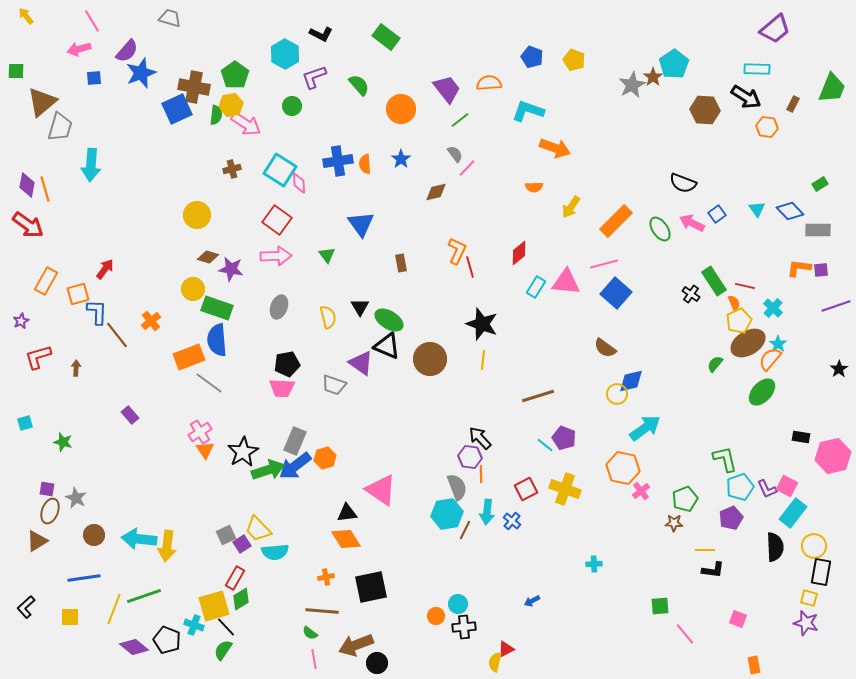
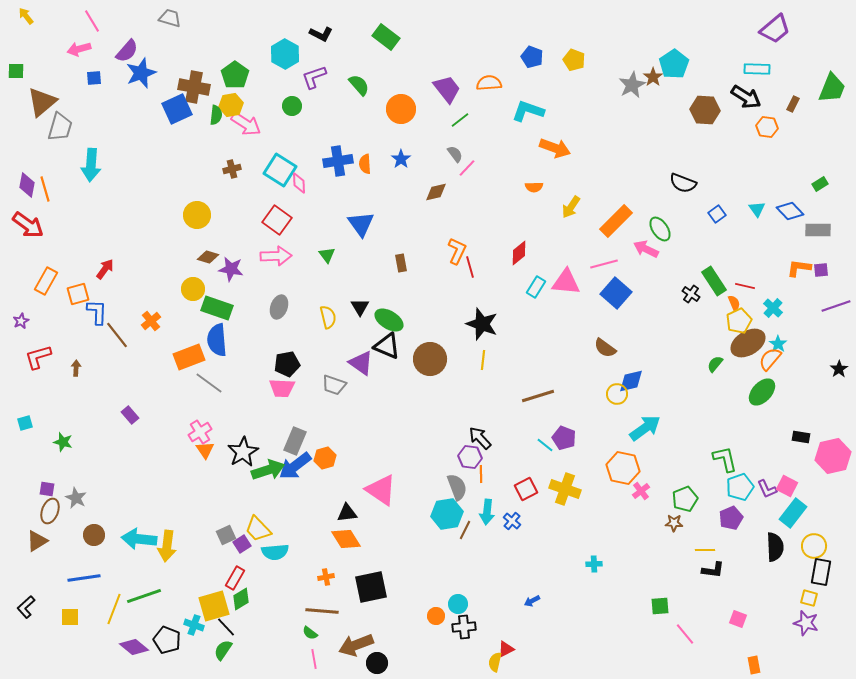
pink arrow at (692, 223): moved 46 px left, 26 px down
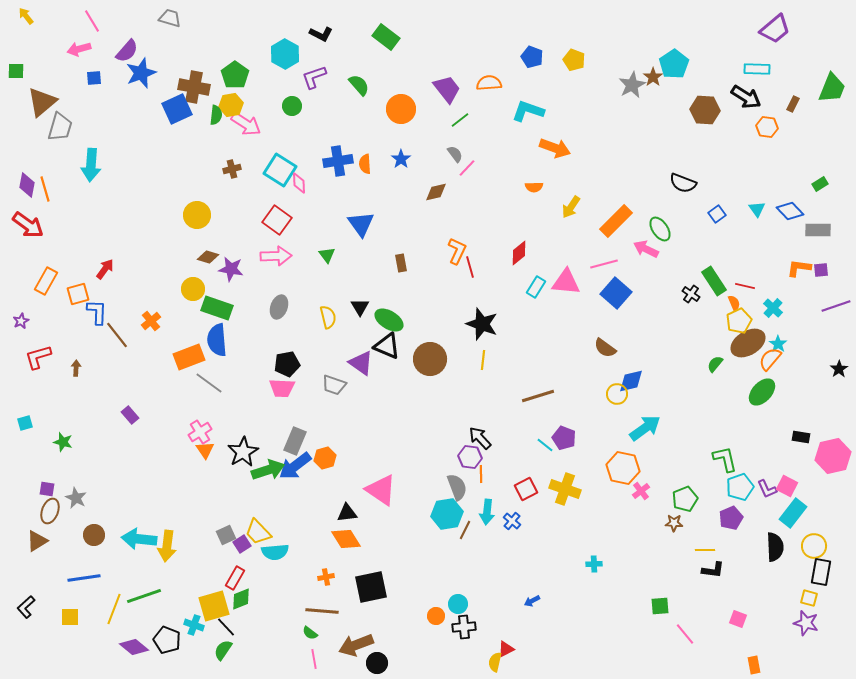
yellow trapezoid at (258, 529): moved 3 px down
green diamond at (241, 599): rotated 10 degrees clockwise
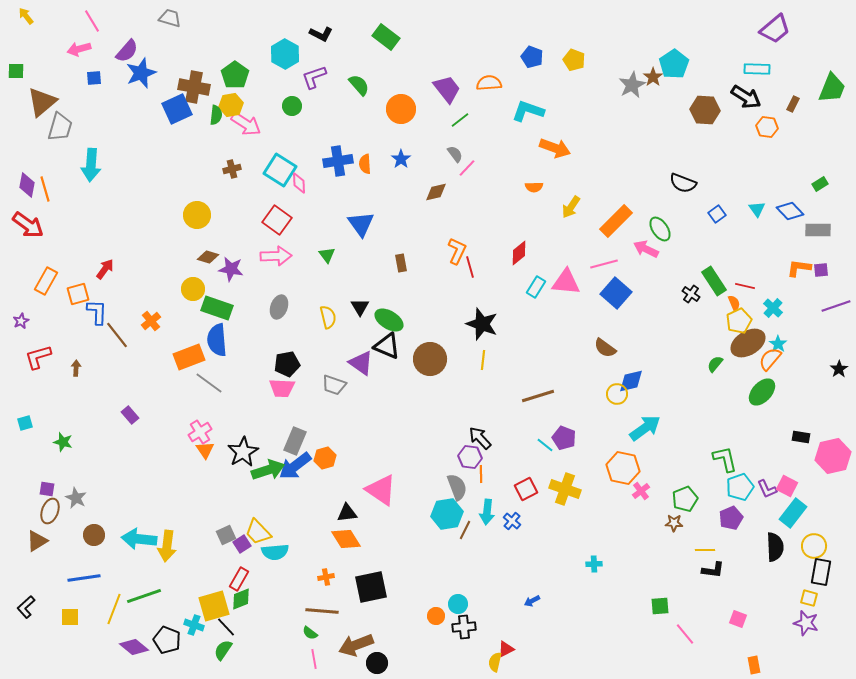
red rectangle at (235, 578): moved 4 px right, 1 px down
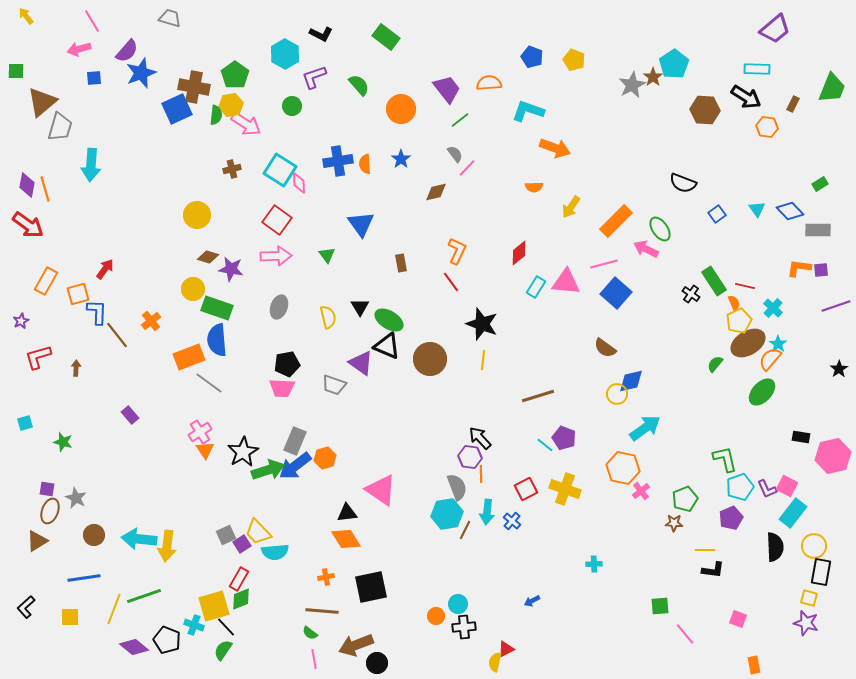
red line at (470, 267): moved 19 px left, 15 px down; rotated 20 degrees counterclockwise
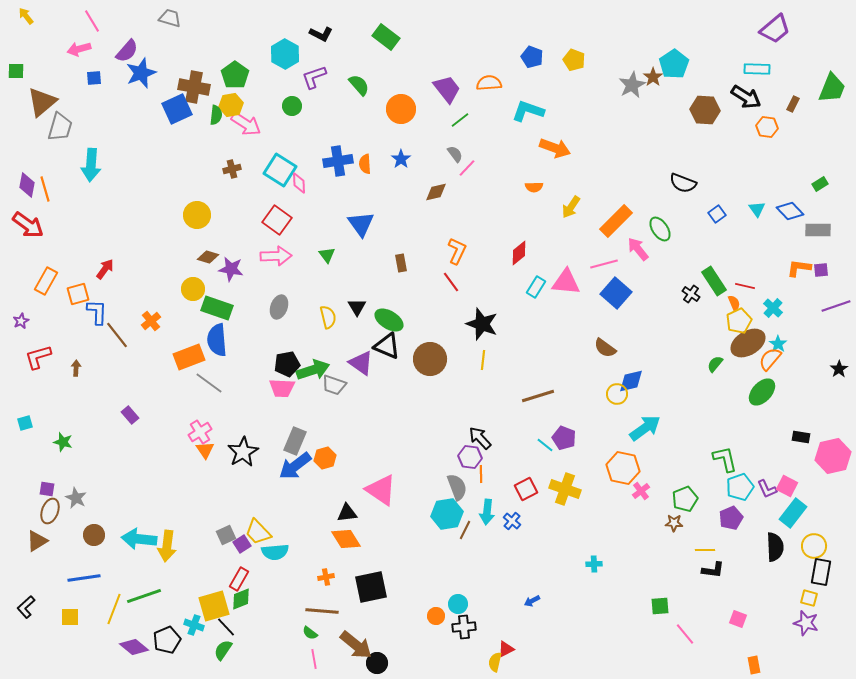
pink arrow at (646, 249): moved 8 px left; rotated 25 degrees clockwise
black triangle at (360, 307): moved 3 px left
green arrow at (268, 470): moved 45 px right, 100 px up
black pentagon at (167, 640): rotated 28 degrees clockwise
brown arrow at (356, 645): rotated 120 degrees counterclockwise
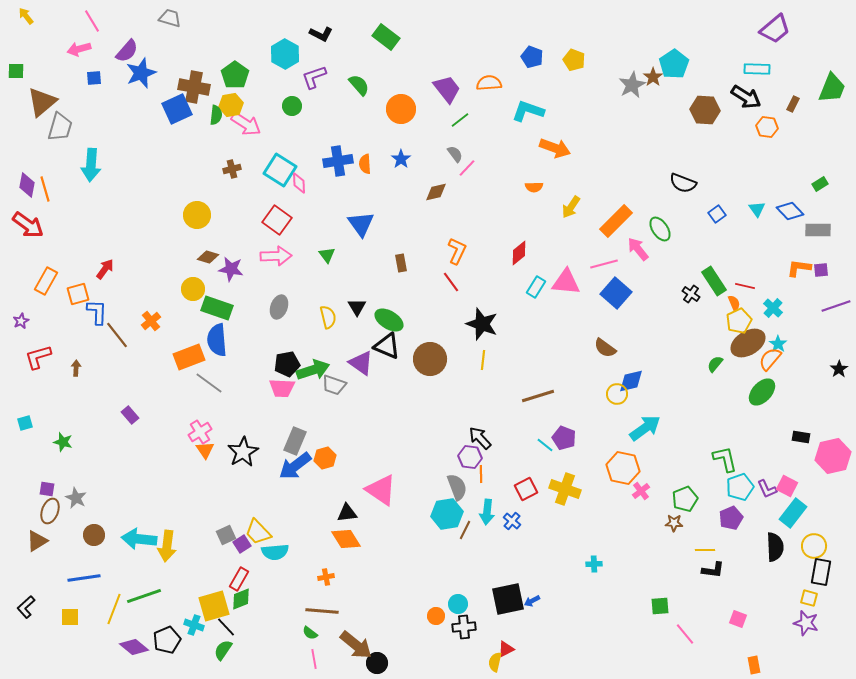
black square at (371, 587): moved 137 px right, 12 px down
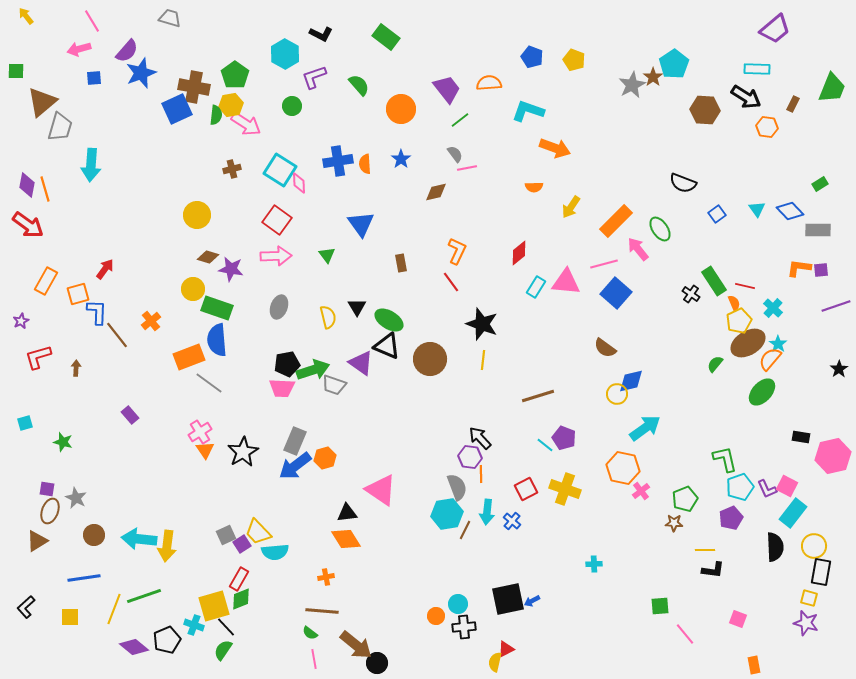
pink line at (467, 168): rotated 36 degrees clockwise
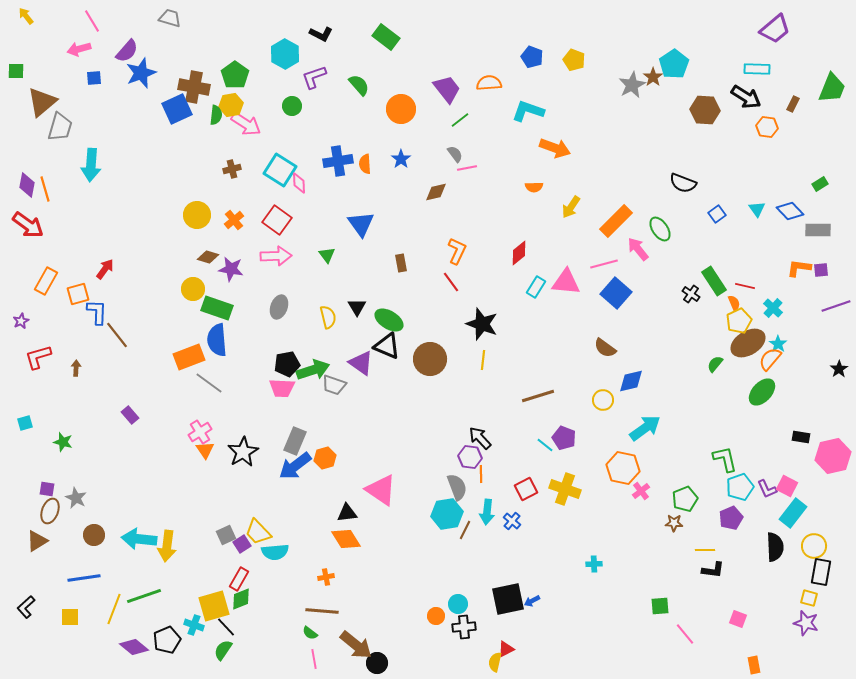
orange cross at (151, 321): moved 83 px right, 101 px up
yellow circle at (617, 394): moved 14 px left, 6 px down
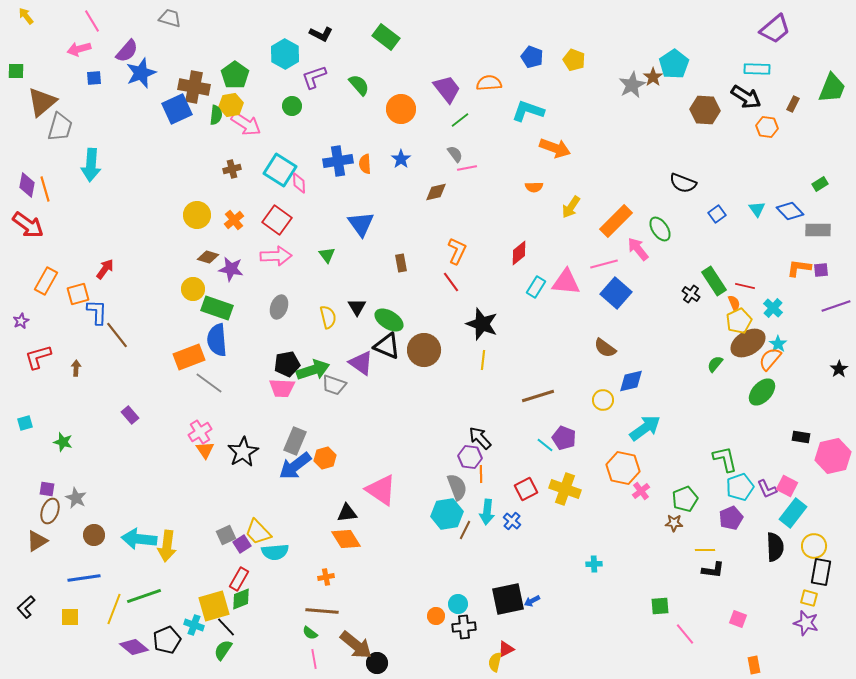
brown circle at (430, 359): moved 6 px left, 9 px up
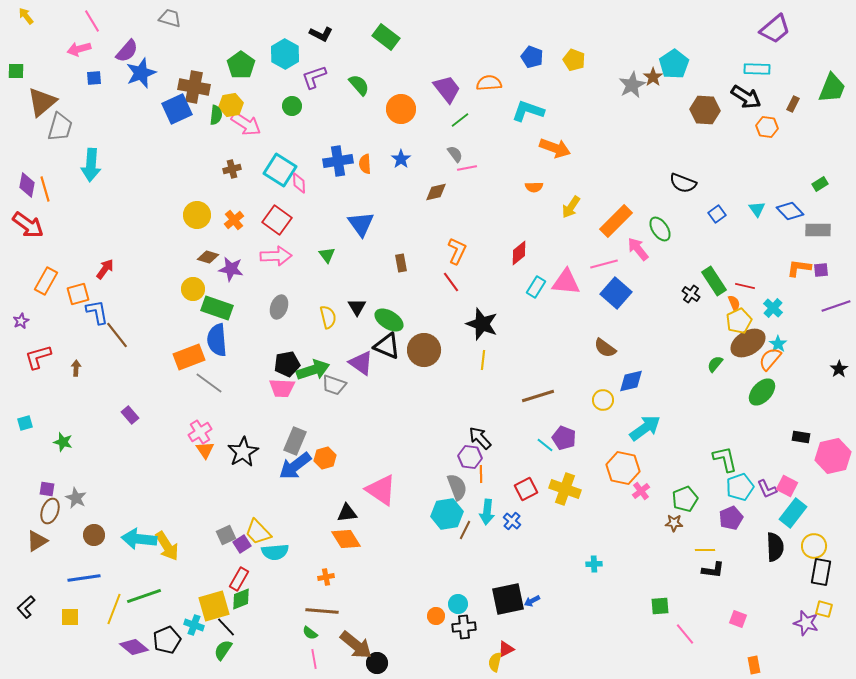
green pentagon at (235, 75): moved 6 px right, 10 px up
blue L-shape at (97, 312): rotated 12 degrees counterclockwise
yellow arrow at (167, 546): rotated 40 degrees counterclockwise
yellow square at (809, 598): moved 15 px right, 11 px down
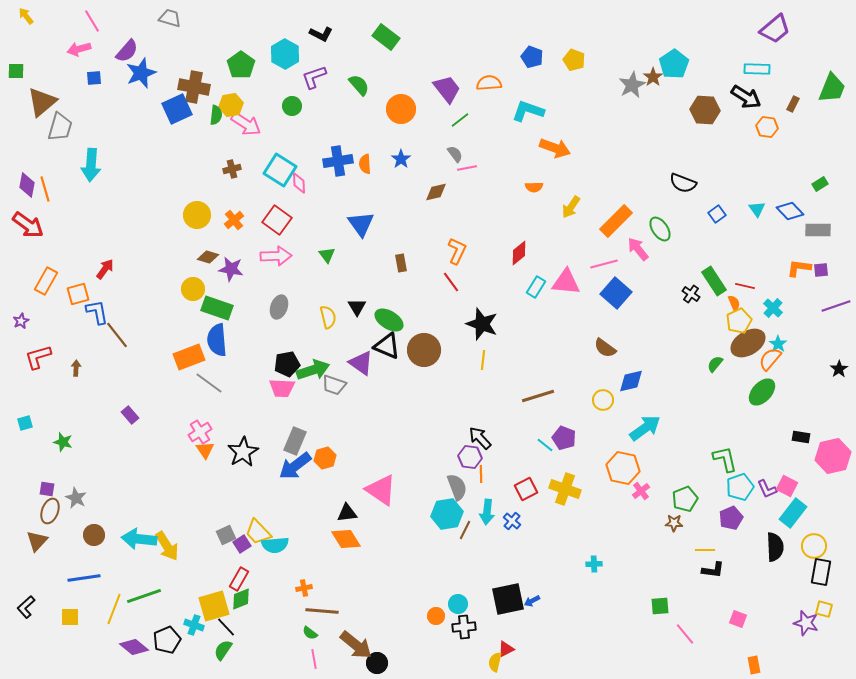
brown triangle at (37, 541): rotated 15 degrees counterclockwise
cyan semicircle at (275, 552): moved 7 px up
orange cross at (326, 577): moved 22 px left, 11 px down
